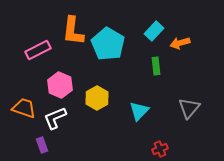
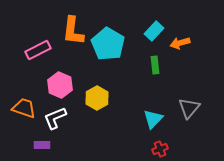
green rectangle: moved 1 px left, 1 px up
cyan triangle: moved 14 px right, 8 px down
purple rectangle: rotated 70 degrees counterclockwise
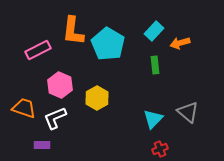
gray triangle: moved 1 px left, 4 px down; rotated 30 degrees counterclockwise
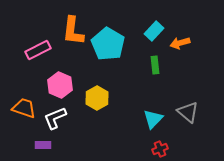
purple rectangle: moved 1 px right
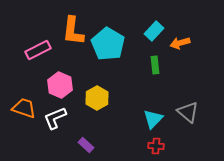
purple rectangle: moved 43 px right; rotated 42 degrees clockwise
red cross: moved 4 px left, 3 px up; rotated 28 degrees clockwise
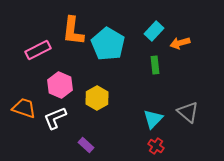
red cross: rotated 28 degrees clockwise
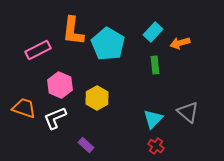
cyan rectangle: moved 1 px left, 1 px down
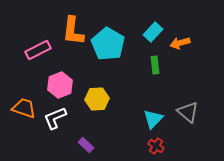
pink hexagon: rotated 15 degrees clockwise
yellow hexagon: moved 1 px down; rotated 25 degrees clockwise
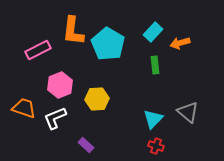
red cross: rotated 14 degrees counterclockwise
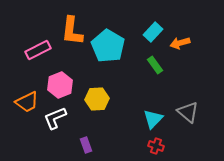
orange L-shape: moved 1 px left
cyan pentagon: moved 2 px down
green rectangle: rotated 30 degrees counterclockwise
orange trapezoid: moved 3 px right, 6 px up; rotated 135 degrees clockwise
purple rectangle: rotated 28 degrees clockwise
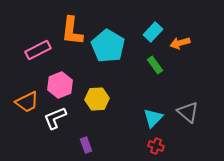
cyan triangle: moved 1 px up
